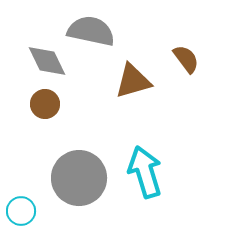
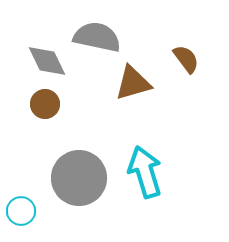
gray semicircle: moved 6 px right, 6 px down
brown triangle: moved 2 px down
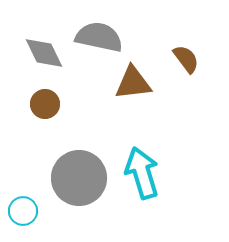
gray semicircle: moved 2 px right
gray diamond: moved 3 px left, 8 px up
brown triangle: rotated 9 degrees clockwise
cyan arrow: moved 3 px left, 1 px down
cyan circle: moved 2 px right
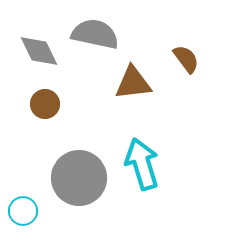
gray semicircle: moved 4 px left, 3 px up
gray diamond: moved 5 px left, 2 px up
cyan arrow: moved 9 px up
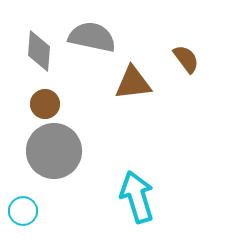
gray semicircle: moved 3 px left, 3 px down
gray diamond: rotated 30 degrees clockwise
cyan arrow: moved 5 px left, 33 px down
gray circle: moved 25 px left, 27 px up
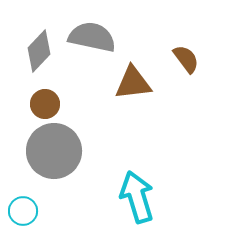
gray diamond: rotated 39 degrees clockwise
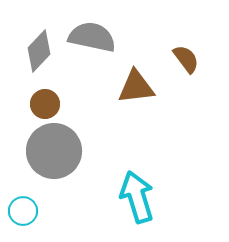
brown triangle: moved 3 px right, 4 px down
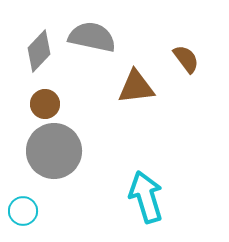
cyan arrow: moved 9 px right
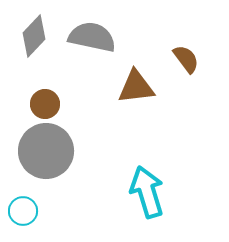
gray diamond: moved 5 px left, 15 px up
gray circle: moved 8 px left
cyan arrow: moved 1 px right, 5 px up
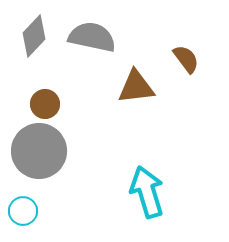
gray circle: moved 7 px left
